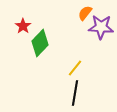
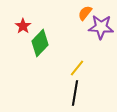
yellow line: moved 2 px right
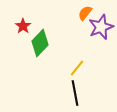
purple star: rotated 25 degrees counterclockwise
black line: rotated 20 degrees counterclockwise
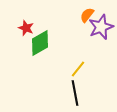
orange semicircle: moved 2 px right, 2 px down
red star: moved 3 px right, 2 px down; rotated 14 degrees counterclockwise
green diamond: rotated 16 degrees clockwise
yellow line: moved 1 px right, 1 px down
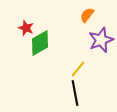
purple star: moved 13 px down
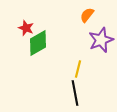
green diamond: moved 2 px left
yellow line: rotated 24 degrees counterclockwise
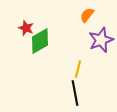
green diamond: moved 2 px right, 2 px up
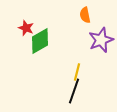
orange semicircle: moved 2 px left; rotated 49 degrees counterclockwise
yellow line: moved 1 px left, 3 px down
black line: moved 1 px left, 2 px up; rotated 30 degrees clockwise
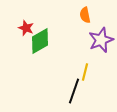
yellow line: moved 8 px right
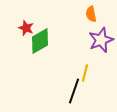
orange semicircle: moved 6 px right, 1 px up
yellow line: moved 1 px down
